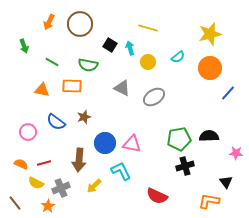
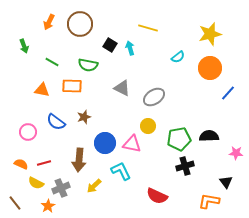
yellow circle: moved 64 px down
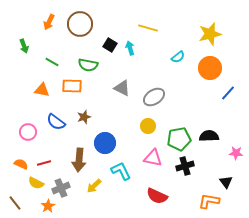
pink triangle: moved 21 px right, 14 px down
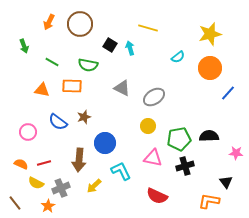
blue semicircle: moved 2 px right
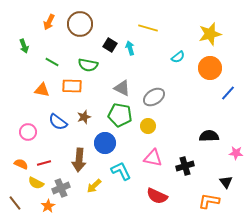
green pentagon: moved 59 px left, 24 px up; rotated 20 degrees clockwise
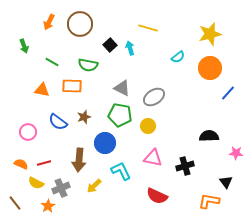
black square: rotated 16 degrees clockwise
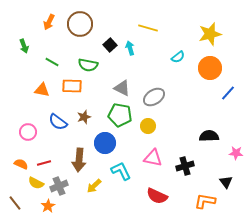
gray cross: moved 2 px left, 2 px up
orange L-shape: moved 4 px left
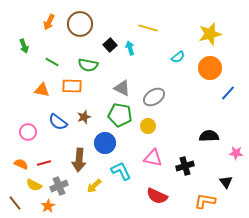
yellow semicircle: moved 2 px left, 2 px down
